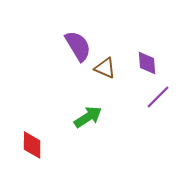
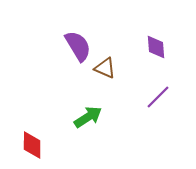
purple diamond: moved 9 px right, 16 px up
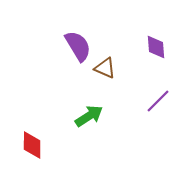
purple line: moved 4 px down
green arrow: moved 1 px right, 1 px up
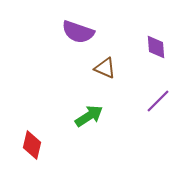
purple semicircle: moved 14 px up; rotated 140 degrees clockwise
red diamond: rotated 12 degrees clockwise
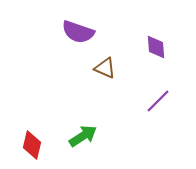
green arrow: moved 6 px left, 20 px down
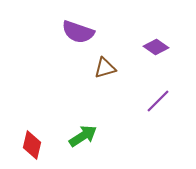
purple diamond: rotated 50 degrees counterclockwise
brown triangle: rotated 40 degrees counterclockwise
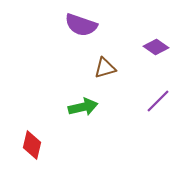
purple semicircle: moved 3 px right, 7 px up
green arrow: moved 29 px up; rotated 20 degrees clockwise
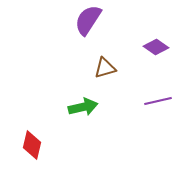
purple semicircle: moved 7 px right, 5 px up; rotated 104 degrees clockwise
purple line: rotated 32 degrees clockwise
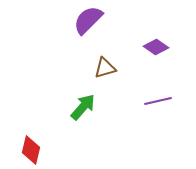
purple semicircle: rotated 12 degrees clockwise
green arrow: rotated 36 degrees counterclockwise
red diamond: moved 1 px left, 5 px down
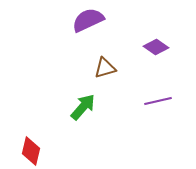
purple semicircle: rotated 20 degrees clockwise
red diamond: moved 1 px down
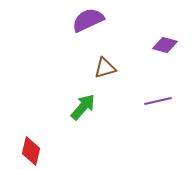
purple diamond: moved 9 px right, 2 px up; rotated 20 degrees counterclockwise
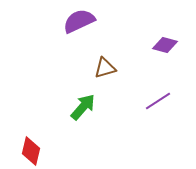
purple semicircle: moved 9 px left, 1 px down
purple line: rotated 20 degrees counterclockwise
